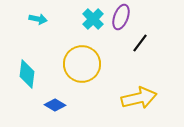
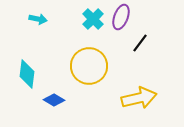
yellow circle: moved 7 px right, 2 px down
blue diamond: moved 1 px left, 5 px up
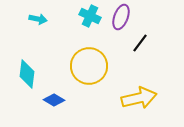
cyan cross: moved 3 px left, 3 px up; rotated 20 degrees counterclockwise
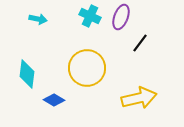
yellow circle: moved 2 px left, 2 px down
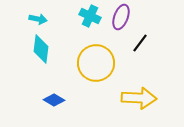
yellow circle: moved 9 px right, 5 px up
cyan diamond: moved 14 px right, 25 px up
yellow arrow: rotated 16 degrees clockwise
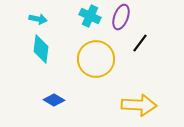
yellow circle: moved 4 px up
yellow arrow: moved 7 px down
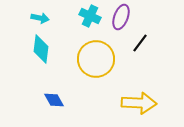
cyan arrow: moved 2 px right, 1 px up
blue diamond: rotated 30 degrees clockwise
yellow arrow: moved 2 px up
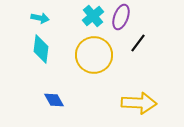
cyan cross: moved 3 px right; rotated 25 degrees clockwise
black line: moved 2 px left
yellow circle: moved 2 px left, 4 px up
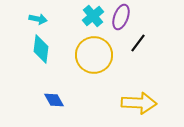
cyan arrow: moved 2 px left, 1 px down
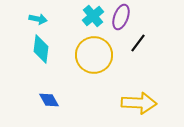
blue diamond: moved 5 px left
